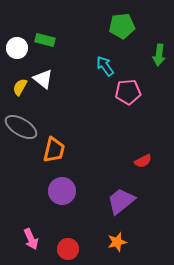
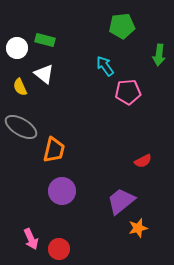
white triangle: moved 1 px right, 5 px up
yellow semicircle: rotated 54 degrees counterclockwise
orange star: moved 21 px right, 14 px up
red circle: moved 9 px left
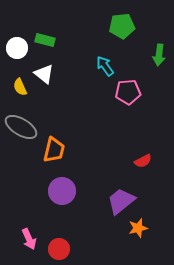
pink arrow: moved 2 px left
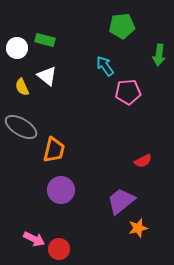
white triangle: moved 3 px right, 2 px down
yellow semicircle: moved 2 px right
purple circle: moved 1 px left, 1 px up
pink arrow: moved 5 px right; rotated 40 degrees counterclockwise
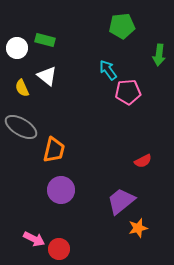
cyan arrow: moved 3 px right, 4 px down
yellow semicircle: moved 1 px down
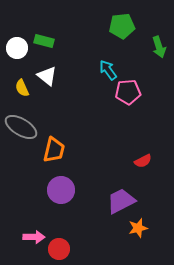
green rectangle: moved 1 px left, 1 px down
green arrow: moved 8 px up; rotated 25 degrees counterclockwise
purple trapezoid: rotated 12 degrees clockwise
pink arrow: moved 2 px up; rotated 25 degrees counterclockwise
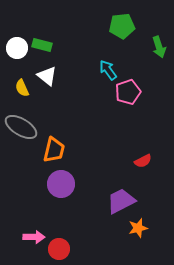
green rectangle: moved 2 px left, 4 px down
pink pentagon: rotated 15 degrees counterclockwise
purple circle: moved 6 px up
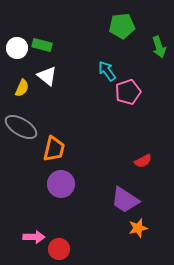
cyan arrow: moved 1 px left, 1 px down
yellow semicircle: rotated 132 degrees counterclockwise
orange trapezoid: moved 1 px up
purple trapezoid: moved 4 px right, 1 px up; rotated 120 degrees counterclockwise
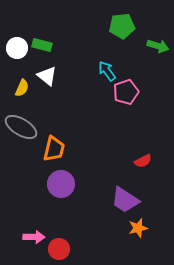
green arrow: moved 1 px left, 1 px up; rotated 55 degrees counterclockwise
pink pentagon: moved 2 px left
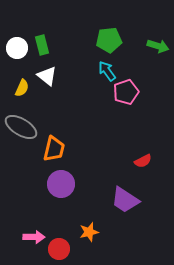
green pentagon: moved 13 px left, 14 px down
green rectangle: rotated 60 degrees clockwise
orange star: moved 49 px left, 4 px down
